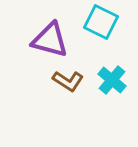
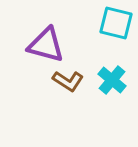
cyan square: moved 15 px right, 1 px down; rotated 12 degrees counterclockwise
purple triangle: moved 4 px left, 5 px down
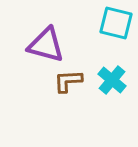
brown L-shape: rotated 144 degrees clockwise
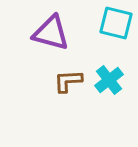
purple triangle: moved 5 px right, 12 px up
cyan cross: moved 3 px left; rotated 12 degrees clockwise
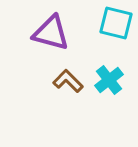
brown L-shape: rotated 48 degrees clockwise
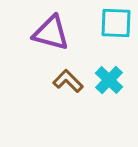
cyan square: rotated 12 degrees counterclockwise
cyan cross: rotated 8 degrees counterclockwise
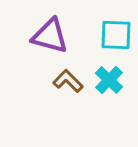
cyan square: moved 12 px down
purple triangle: moved 1 px left, 3 px down
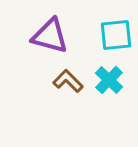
cyan square: rotated 8 degrees counterclockwise
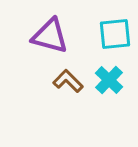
cyan square: moved 1 px left, 1 px up
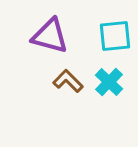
cyan square: moved 2 px down
cyan cross: moved 2 px down
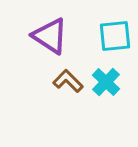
purple triangle: rotated 18 degrees clockwise
cyan cross: moved 3 px left
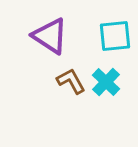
brown L-shape: moved 3 px right; rotated 16 degrees clockwise
